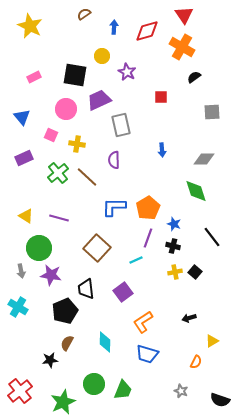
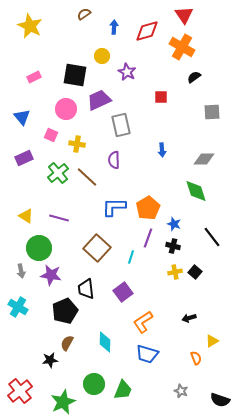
cyan line at (136, 260): moved 5 px left, 3 px up; rotated 48 degrees counterclockwise
orange semicircle at (196, 362): moved 4 px up; rotated 48 degrees counterclockwise
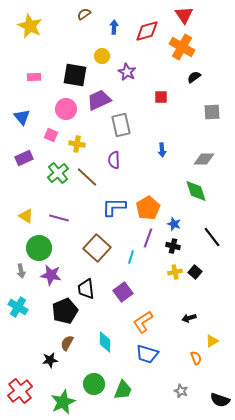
pink rectangle at (34, 77): rotated 24 degrees clockwise
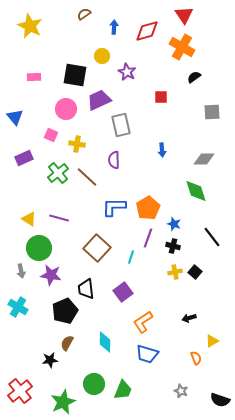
blue triangle at (22, 117): moved 7 px left
yellow triangle at (26, 216): moved 3 px right, 3 px down
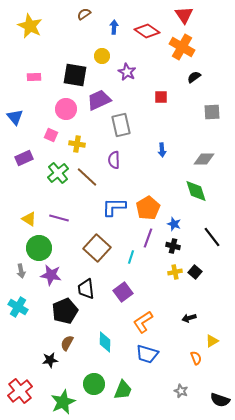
red diamond at (147, 31): rotated 50 degrees clockwise
